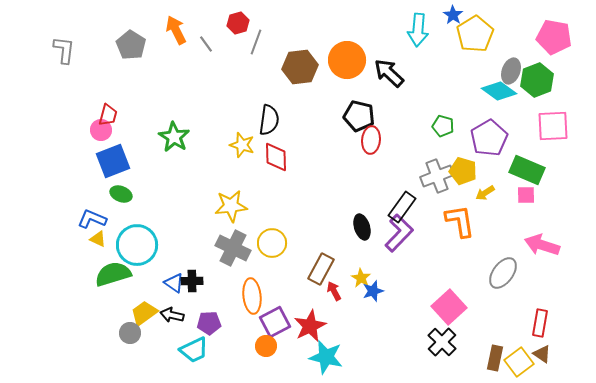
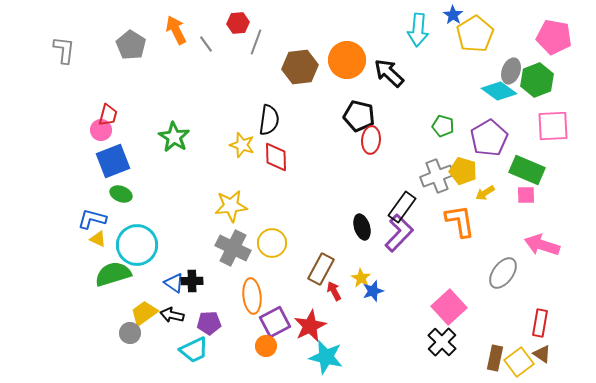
red hexagon at (238, 23): rotated 10 degrees clockwise
blue L-shape at (92, 219): rotated 8 degrees counterclockwise
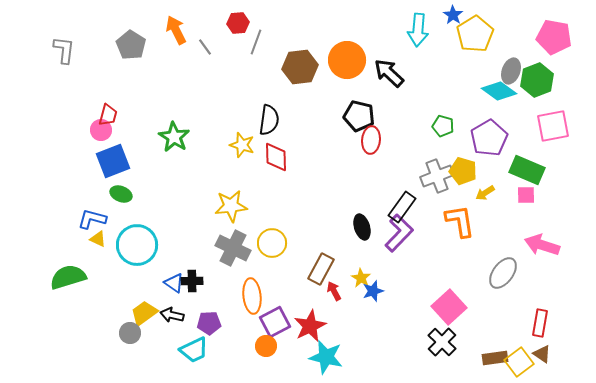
gray line at (206, 44): moved 1 px left, 3 px down
pink square at (553, 126): rotated 8 degrees counterclockwise
green semicircle at (113, 274): moved 45 px left, 3 px down
brown rectangle at (495, 358): rotated 70 degrees clockwise
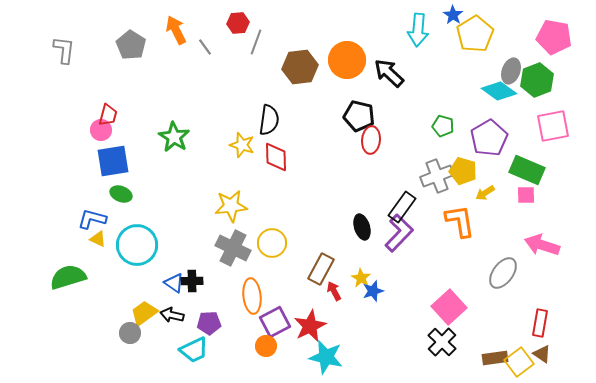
blue square at (113, 161): rotated 12 degrees clockwise
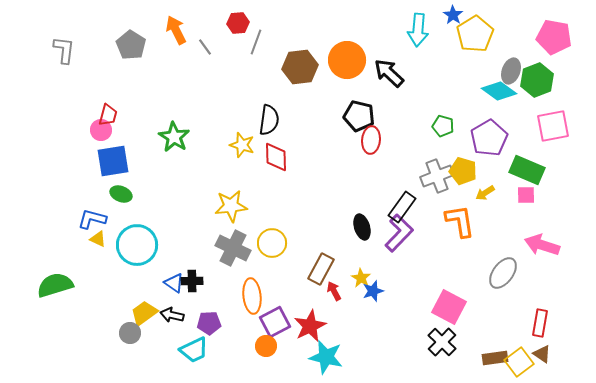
green semicircle at (68, 277): moved 13 px left, 8 px down
pink square at (449, 307): rotated 20 degrees counterclockwise
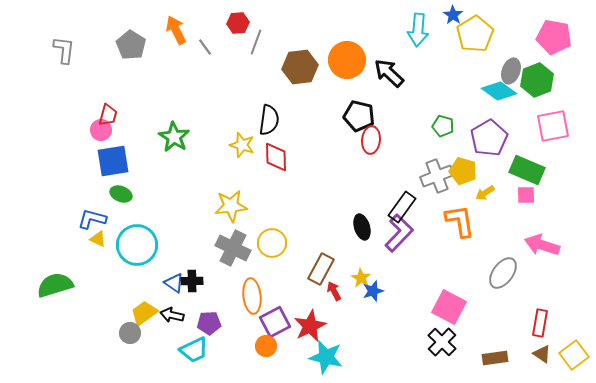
yellow square at (519, 362): moved 55 px right, 7 px up
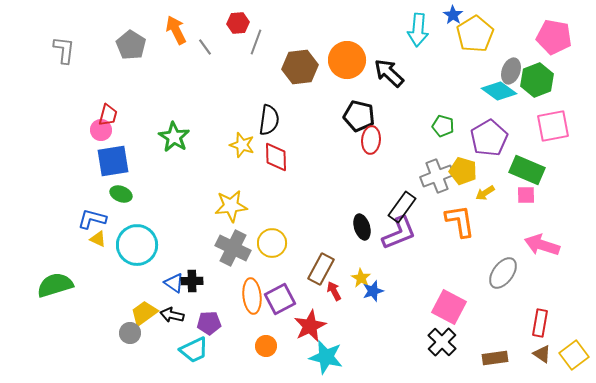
purple L-shape at (399, 233): rotated 24 degrees clockwise
purple square at (275, 322): moved 5 px right, 23 px up
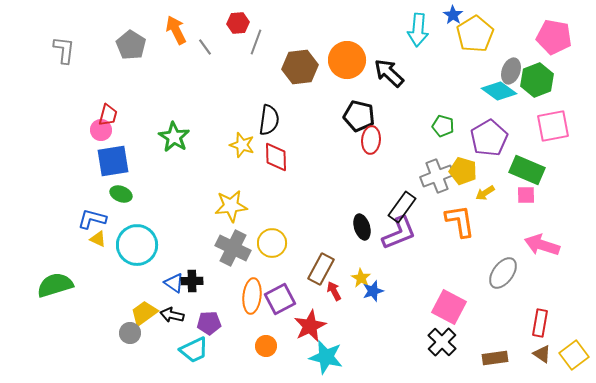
orange ellipse at (252, 296): rotated 12 degrees clockwise
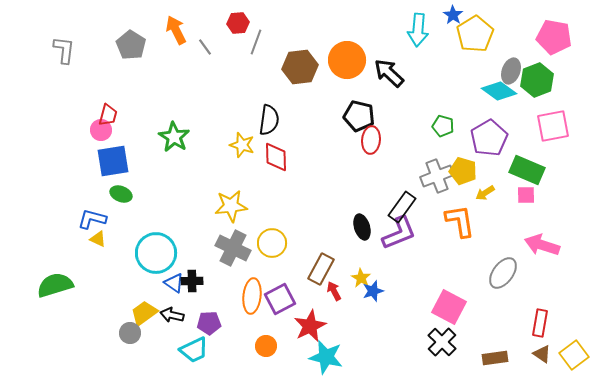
cyan circle at (137, 245): moved 19 px right, 8 px down
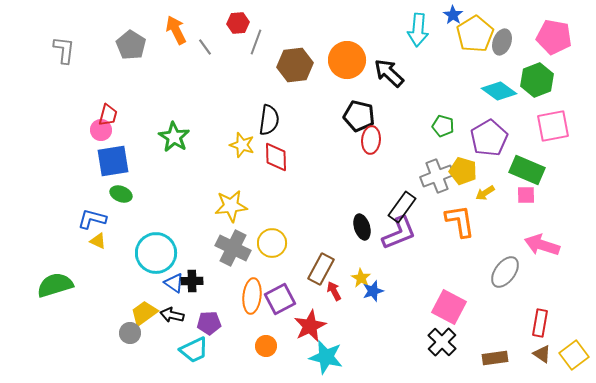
brown hexagon at (300, 67): moved 5 px left, 2 px up
gray ellipse at (511, 71): moved 9 px left, 29 px up
yellow triangle at (98, 239): moved 2 px down
gray ellipse at (503, 273): moved 2 px right, 1 px up
